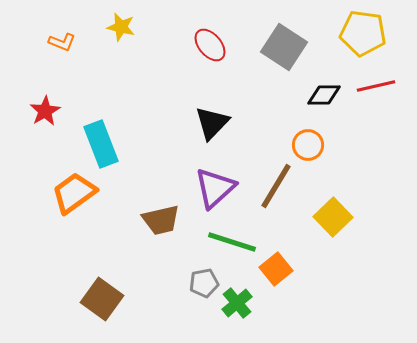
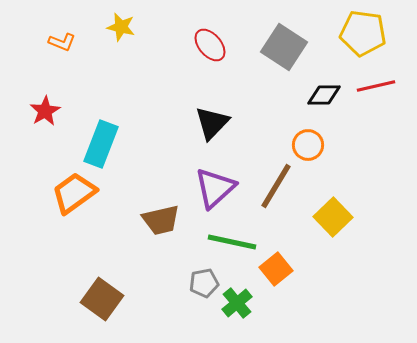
cyan rectangle: rotated 42 degrees clockwise
green line: rotated 6 degrees counterclockwise
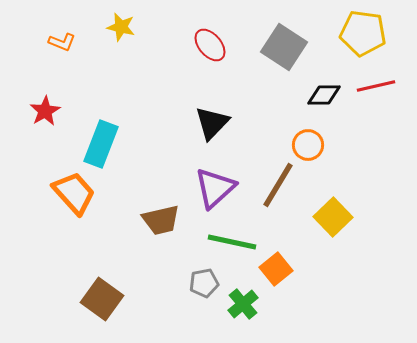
brown line: moved 2 px right, 1 px up
orange trapezoid: rotated 84 degrees clockwise
green cross: moved 6 px right, 1 px down
